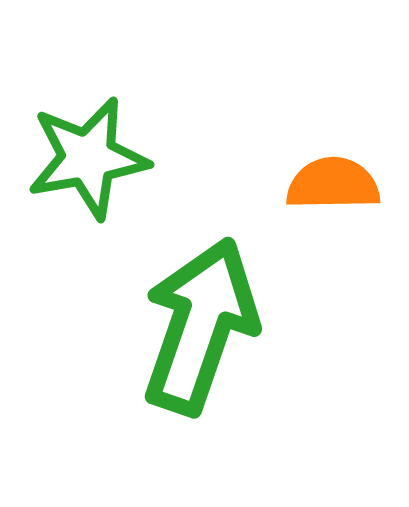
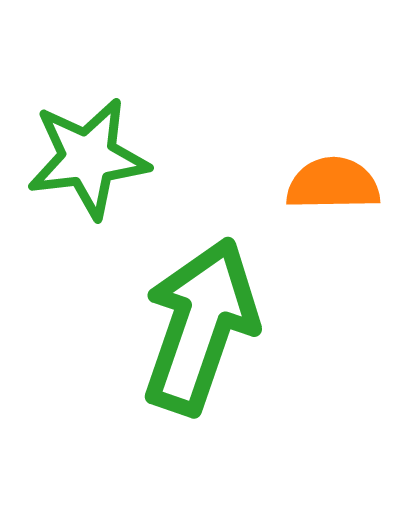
green star: rotated 3 degrees clockwise
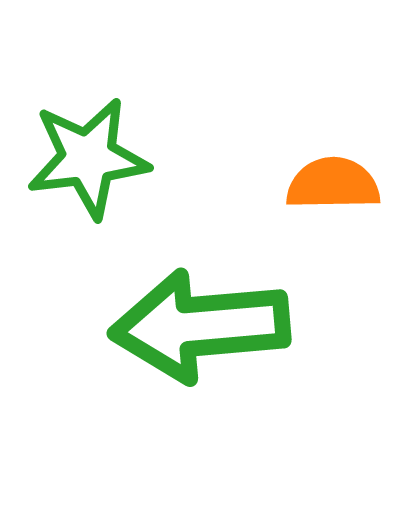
green arrow: rotated 114 degrees counterclockwise
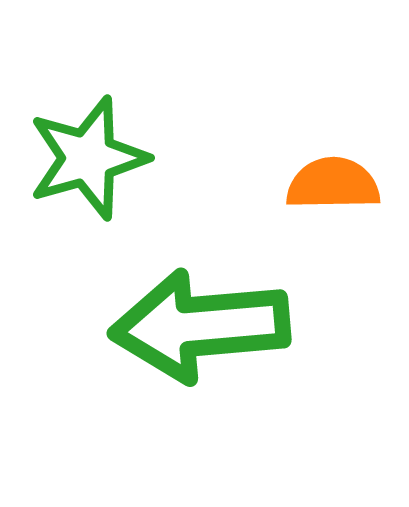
green star: rotated 9 degrees counterclockwise
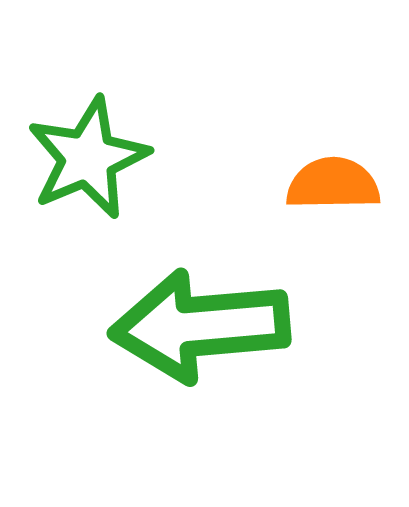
green star: rotated 7 degrees counterclockwise
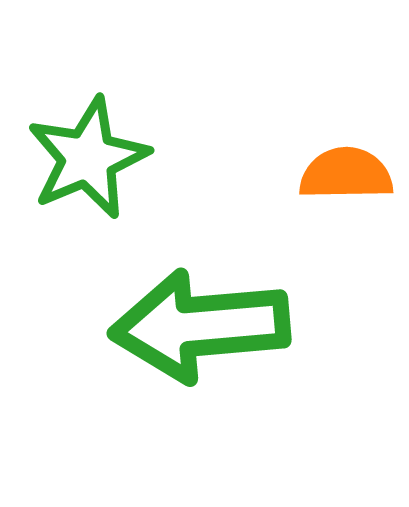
orange semicircle: moved 13 px right, 10 px up
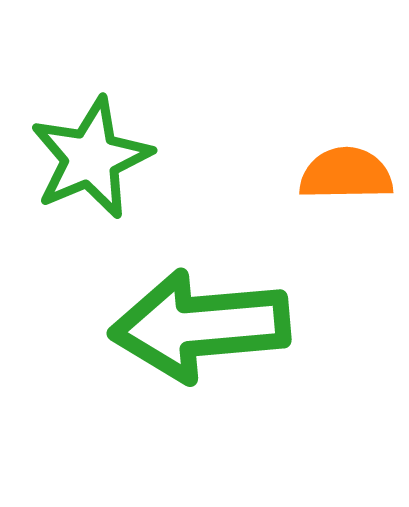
green star: moved 3 px right
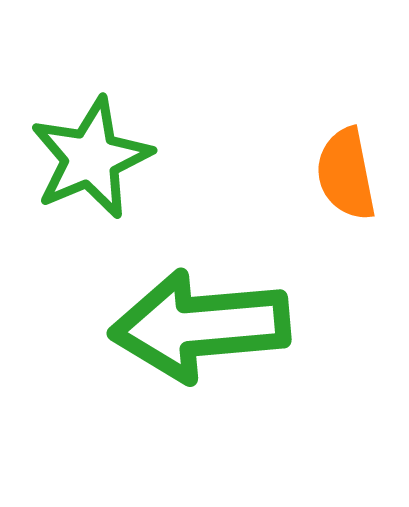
orange semicircle: rotated 100 degrees counterclockwise
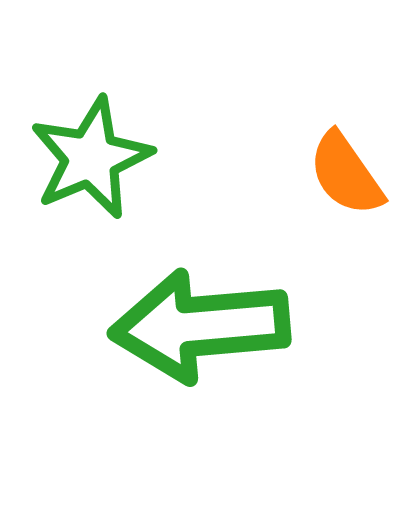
orange semicircle: rotated 24 degrees counterclockwise
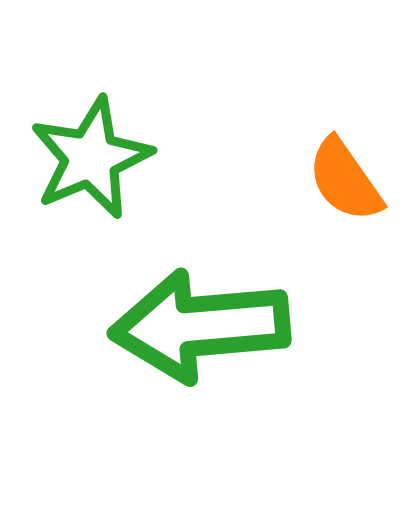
orange semicircle: moved 1 px left, 6 px down
